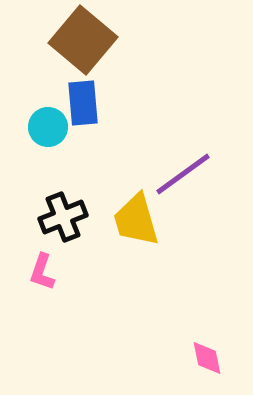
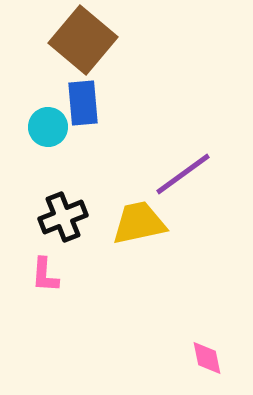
yellow trapezoid: moved 3 px right, 3 px down; rotated 94 degrees clockwise
pink L-shape: moved 3 px right, 3 px down; rotated 15 degrees counterclockwise
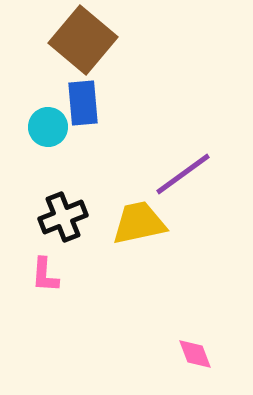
pink diamond: moved 12 px left, 4 px up; rotated 9 degrees counterclockwise
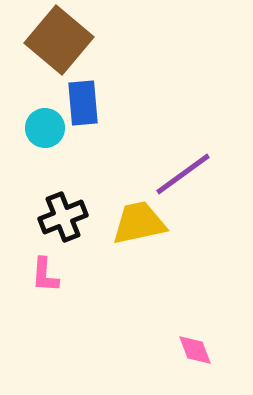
brown square: moved 24 px left
cyan circle: moved 3 px left, 1 px down
pink diamond: moved 4 px up
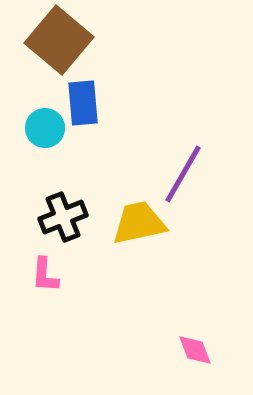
purple line: rotated 24 degrees counterclockwise
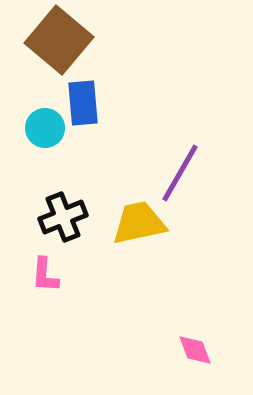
purple line: moved 3 px left, 1 px up
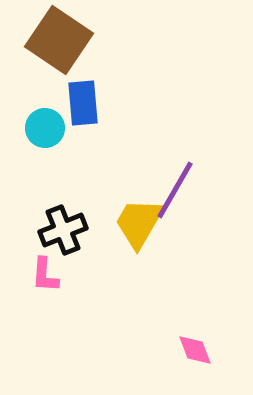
brown square: rotated 6 degrees counterclockwise
purple line: moved 5 px left, 17 px down
black cross: moved 13 px down
yellow trapezoid: rotated 48 degrees counterclockwise
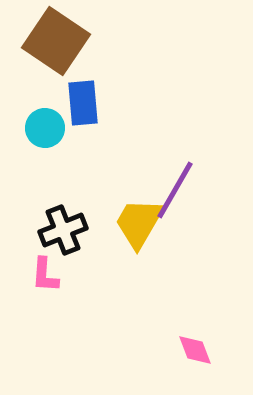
brown square: moved 3 px left, 1 px down
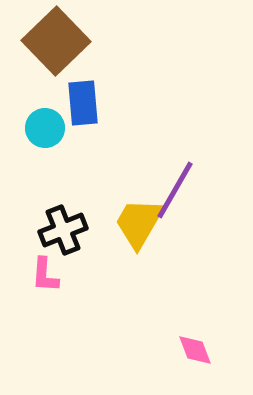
brown square: rotated 12 degrees clockwise
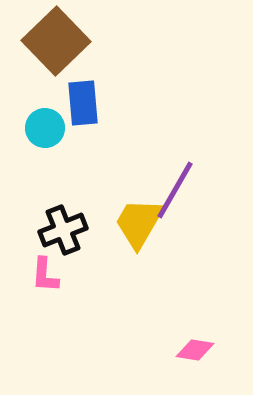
pink diamond: rotated 60 degrees counterclockwise
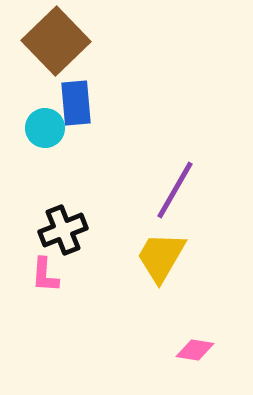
blue rectangle: moved 7 px left
yellow trapezoid: moved 22 px right, 34 px down
